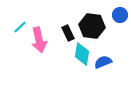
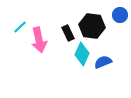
cyan diamond: rotated 15 degrees clockwise
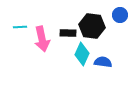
cyan line: rotated 40 degrees clockwise
black rectangle: rotated 63 degrees counterclockwise
pink arrow: moved 3 px right, 1 px up
blue semicircle: rotated 30 degrees clockwise
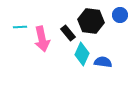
black hexagon: moved 1 px left, 5 px up
black rectangle: rotated 49 degrees clockwise
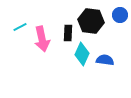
cyan line: rotated 24 degrees counterclockwise
black rectangle: rotated 42 degrees clockwise
blue semicircle: moved 2 px right, 2 px up
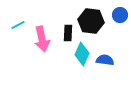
cyan line: moved 2 px left, 2 px up
